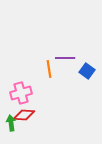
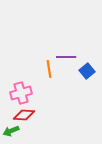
purple line: moved 1 px right, 1 px up
blue square: rotated 14 degrees clockwise
green arrow: moved 8 px down; rotated 105 degrees counterclockwise
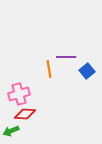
pink cross: moved 2 px left, 1 px down
red diamond: moved 1 px right, 1 px up
